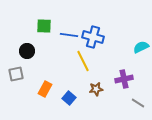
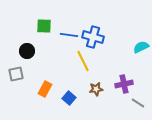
purple cross: moved 5 px down
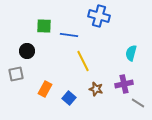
blue cross: moved 6 px right, 21 px up
cyan semicircle: moved 10 px left, 6 px down; rotated 49 degrees counterclockwise
brown star: rotated 24 degrees clockwise
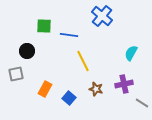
blue cross: moved 3 px right; rotated 25 degrees clockwise
cyan semicircle: rotated 14 degrees clockwise
gray line: moved 4 px right
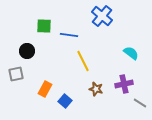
cyan semicircle: rotated 98 degrees clockwise
blue square: moved 4 px left, 3 px down
gray line: moved 2 px left
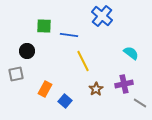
brown star: rotated 24 degrees clockwise
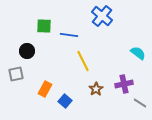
cyan semicircle: moved 7 px right
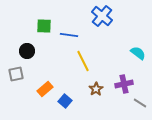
orange rectangle: rotated 21 degrees clockwise
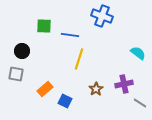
blue cross: rotated 20 degrees counterclockwise
blue line: moved 1 px right
black circle: moved 5 px left
yellow line: moved 4 px left, 2 px up; rotated 45 degrees clockwise
gray square: rotated 21 degrees clockwise
blue square: rotated 16 degrees counterclockwise
